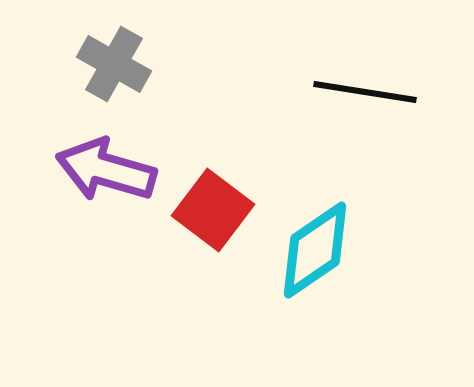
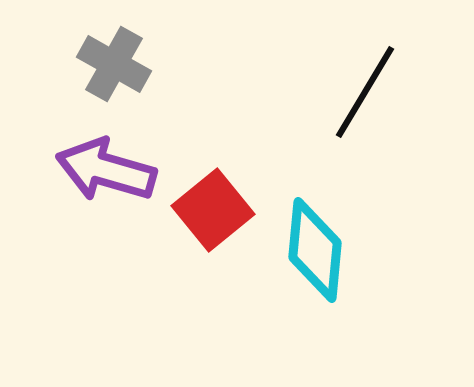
black line: rotated 68 degrees counterclockwise
red square: rotated 14 degrees clockwise
cyan diamond: rotated 50 degrees counterclockwise
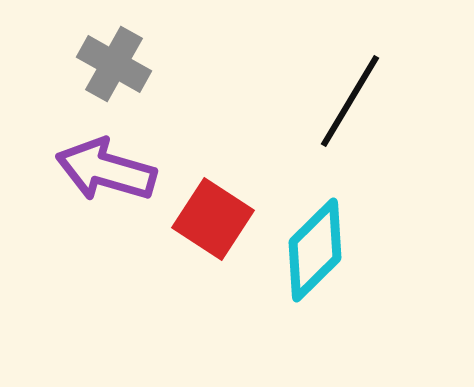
black line: moved 15 px left, 9 px down
red square: moved 9 px down; rotated 18 degrees counterclockwise
cyan diamond: rotated 40 degrees clockwise
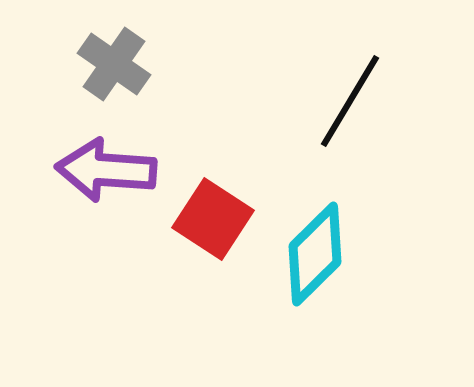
gray cross: rotated 6 degrees clockwise
purple arrow: rotated 12 degrees counterclockwise
cyan diamond: moved 4 px down
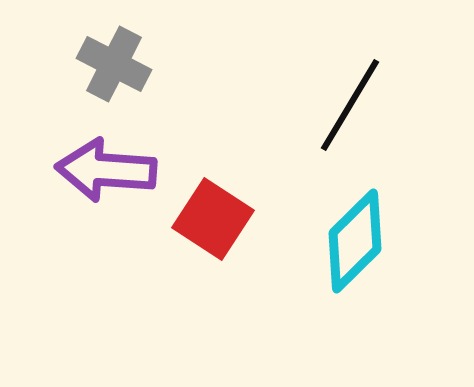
gray cross: rotated 8 degrees counterclockwise
black line: moved 4 px down
cyan diamond: moved 40 px right, 13 px up
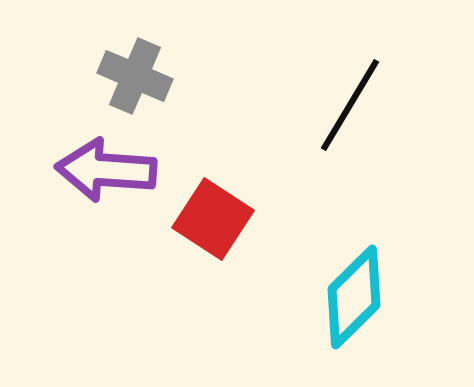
gray cross: moved 21 px right, 12 px down; rotated 4 degrees counterclockwise
cyan diamond: moved 1 px left, 56 px down
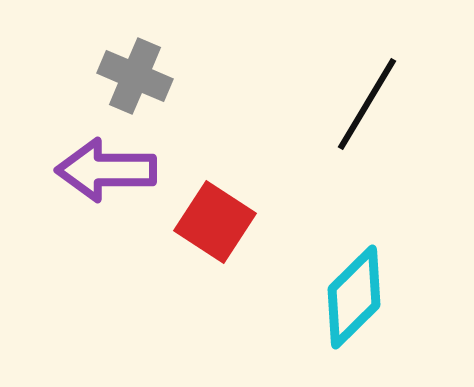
black line: moved 17 px right, 1 px up
purple arrow: rotated 4 degrees counterclockwise
red square: moved 2 px right, 3 px down
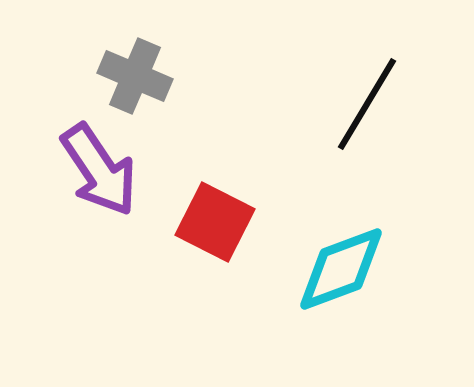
purple arrow: moved 7 px left; rotated 124 degrees counterclockwise
red square: rotated 6 degrees counterclockwise
cyan diamond: moved 13 px left, 28 px up; rotated 24 degrees clockwise
